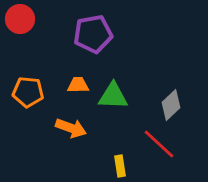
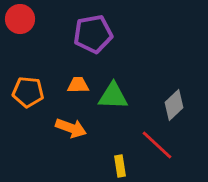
gray diamond: moved 3 px right
red line: moved 2 px left, 1 px down
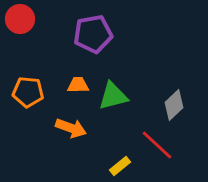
green triangle: rotated 16 degrees counterclockwise
yellow rectangle: rotated 60 degrees clockwise
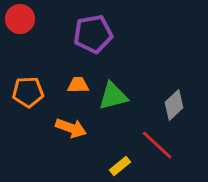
orange pentagon: rotated 8 degrees counterclockwise
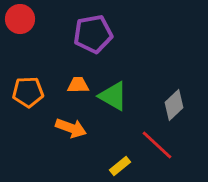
green triangle: rotated 44 degrees clockwise
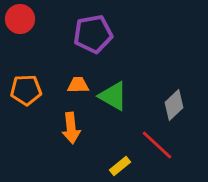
orange pentagon: moved 2 px left, 2 px up
orange arrow: rotated 64 degrees clockwise
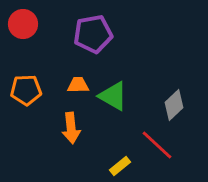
red circle: moved 3 px right, 5 px down
